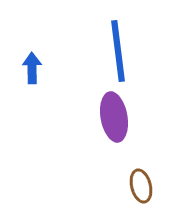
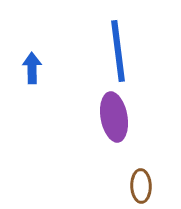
brown ellipse: rotated 12 degrees clockwise
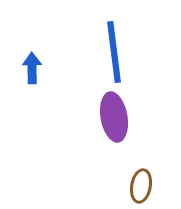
blue line: moved 4 px left, 1 px down
brown ellipse: rotated 12 degrees clockwise
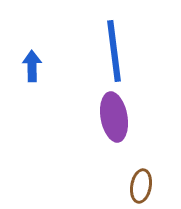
blue line: moved 1 px up
blue arrow: moved 2 px up
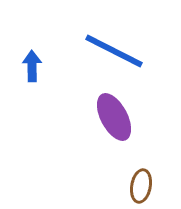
blue line: rotated 56 degrees counterclockwise
purple ellipse: rotated 18 degrees counterclockwise
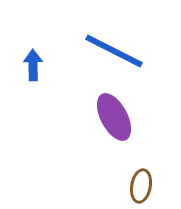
blue arrow: moved 1 px right, 1 px up
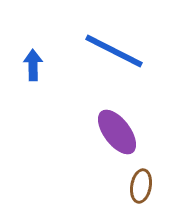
purple ellipse: moved 3 px right, 15 px down; rotated 9 degrees counterclockwise
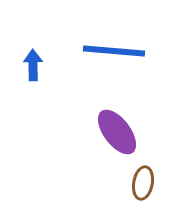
blue line: rotated 22 degrees counterclockwise
brown ellipse: moved 2 px right, 3 px up
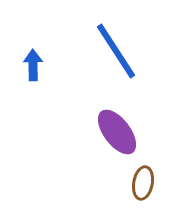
blue line: moved 2 px right; rotated 52 degrees clockwise
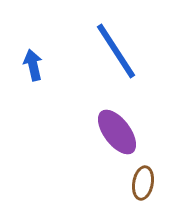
blue arrow: rotated 12 degrees counterclockwise
